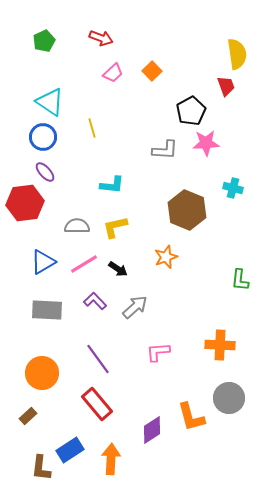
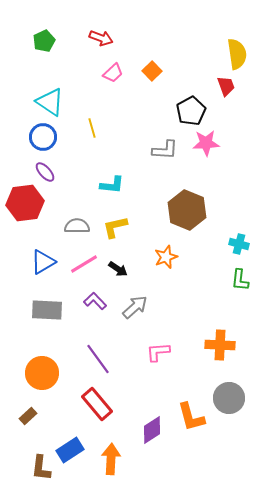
cyan cross: moved 6 px right, 56 px down
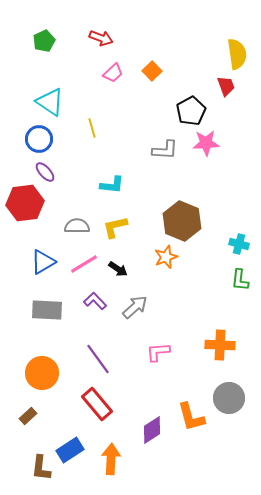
blue circle: moved 4 px left, 2 px down
brown hexagon: moved 5 px left, 11 px down
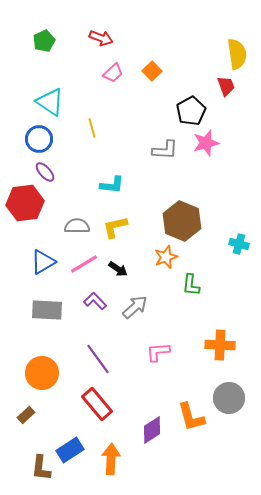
pink star: rotated 12 degrees counterclockwise
green L-shape: moved 49 px left, 5 px down
brown rectangle: moved 2 px left, 1 px up
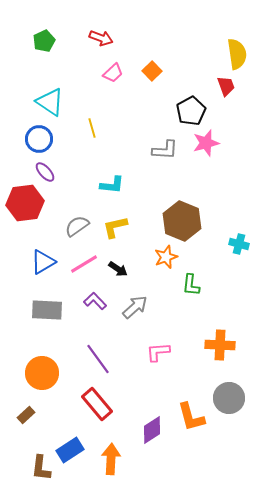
gray semicircle: rotated 35 degrees counterclockwise
